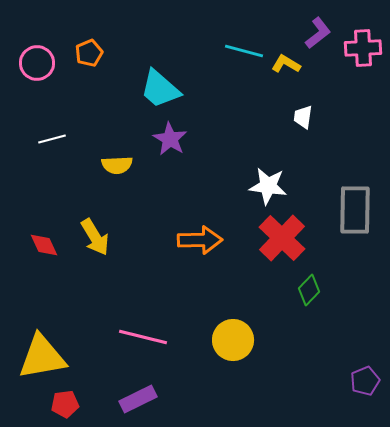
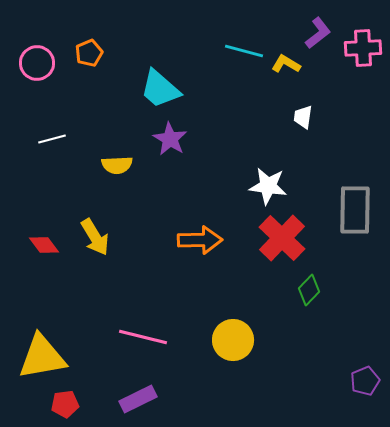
red diamond: rotated 12 degrees counterclockwise
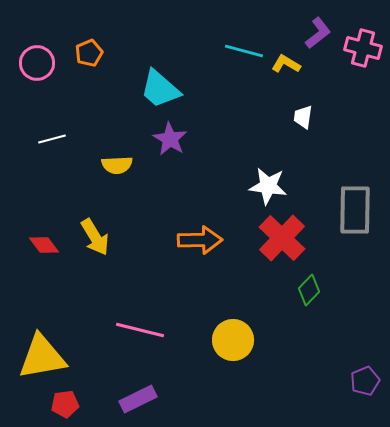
pink cross: rotated 18 degrees clockwise
pink line: moved 3 px left, 7 px up
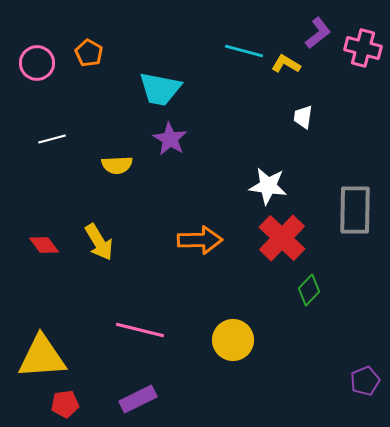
orange pentagon: rotated 20 degrees counterclockwise
cyan trapezoid: rotated 30 degrees counterclockwise
yellow arrow: moved 4 px right, 5 px down
yellow triangle: rotated 6 degrees clockwise
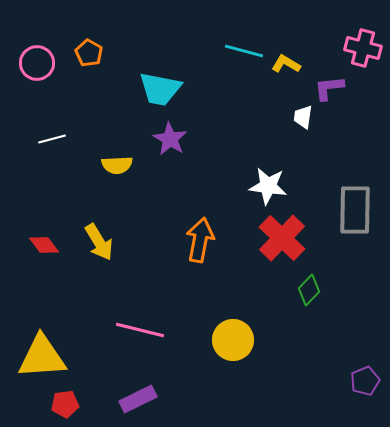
purple L-shape: moved 11 px right, 55 px down; rotated 148 degrees counterclockwise
orange arrow: rotated 78 degrees counterclockwise
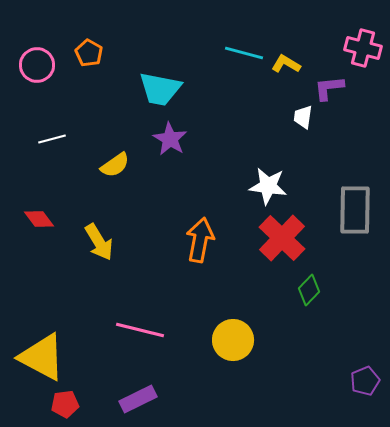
cyan line: moved 2 px down
pink circle: moved 2 px down
yellow semicircle: moved 2 px left; rotated 32 degrees counterclockwise
red diamond: moved 5 px left, 26 px up
yellow triangle: rotated 32 degrees clockwise
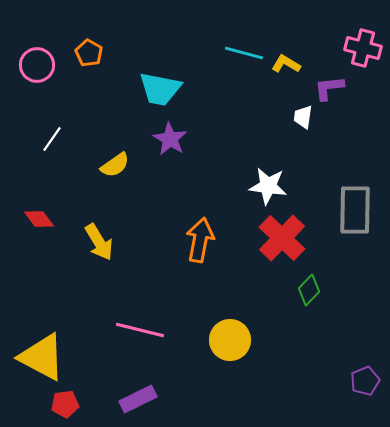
white line: rotated 40 degrees counterclockwise
yellow circle: moved 3 px left
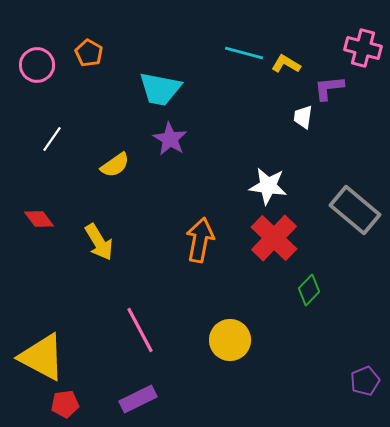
gray rectangle: rotated 51 degrees counterclockwise
red cross: moved 8 px left
pink line: rotated 48 degrees clockwise
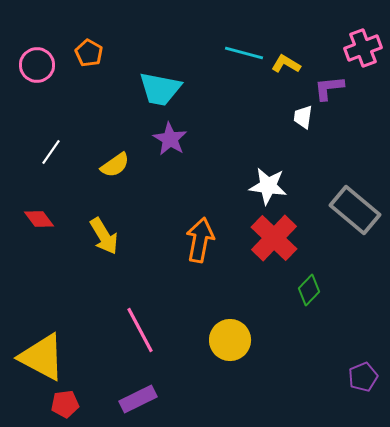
pink cross: rotated 36 degrees counterclockwise
white line: moved 1 px left, 13 px down
yellow arrow: moved 5 px right, 6 px up
purple pentagon: moved 2 px left, 4 px up
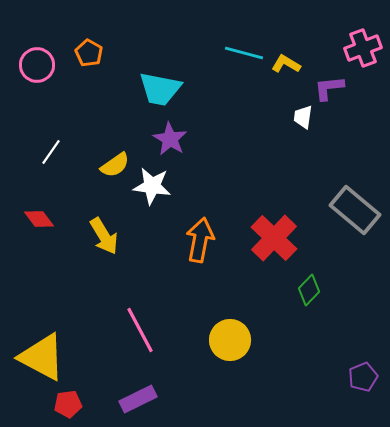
white star: moved 116 px left
red pentagon: moved 3 px right
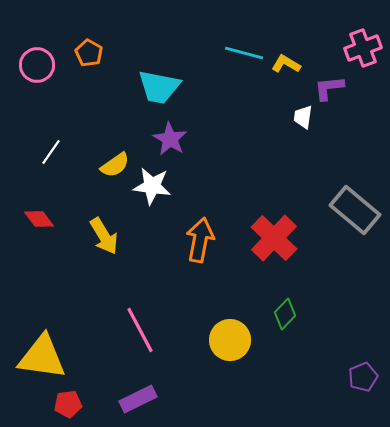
cyan trapezoid: moved 1 px left, 2 px up
green diamond: moved 24 px left, 24 px down
yellow triangle: rotated 20 degrees counterclockwise
